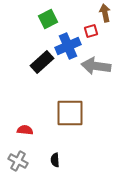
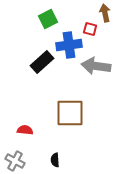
red square: moved 1 px left, 2 px up; rotated 32 degrees clockwise
blue cross: moved 1 px right, 1 px up; rotated 15 degrees clockwise
gray cross: moved 3 px left
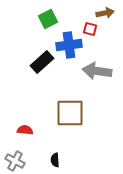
brown arrow: rotated 90 degrees clockwise
gray arrow: moved 1 px right, 5 px down
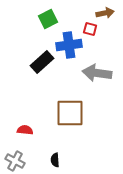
gray arrow: moved 2 px down
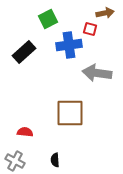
black rectangle: moved 18 px left, 10 px up
red semicircle: moved 2 px down
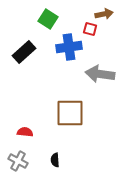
brown arrow: moved 1 px left, 1 px down
green square: rotated 30 degrees counterclockwise
blue cross: moved 2 px down
gray arrow: moved 3 px right, 1 px down
gray cross: moved 3 px right
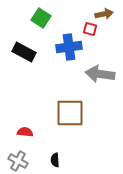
green square: moved 7 px left, 1 px up
black rectangle: rotated 70 degrees clockwise
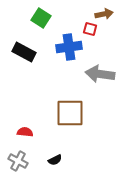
black semicircle: rotated 112 degrees counterclockwise
